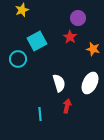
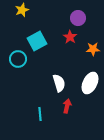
orange star: rotated 16 degrees counterclockwise
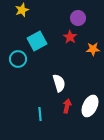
white ellipse: moved 23 px down
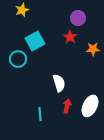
cyan square: moved 2 px left
